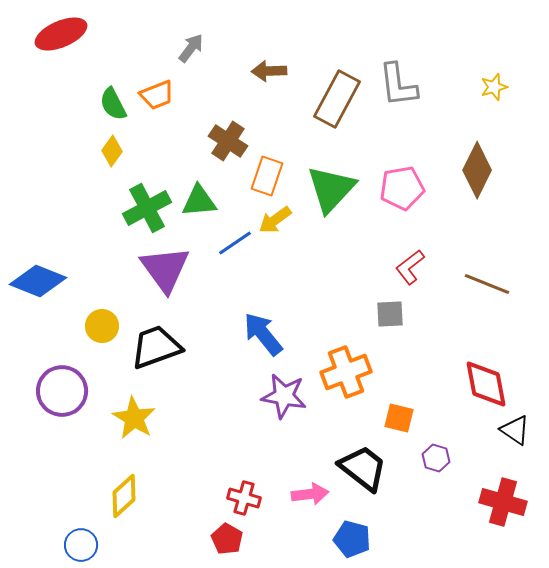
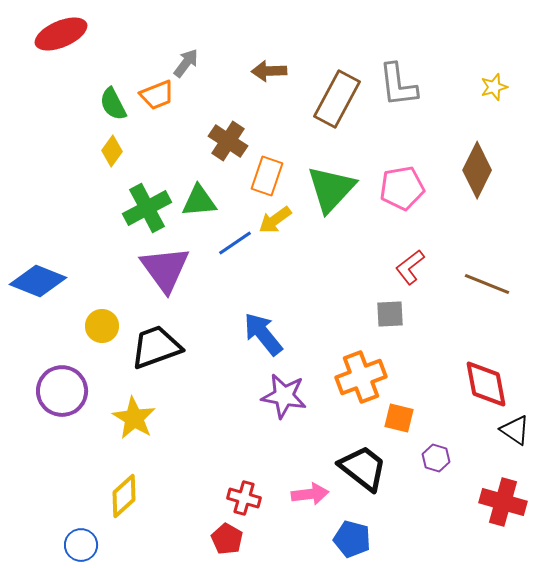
gray arrow at (191, 48): moved 5 px left, 15 px down
orange cross at (346, 372): moved 15 px right, 5 px down
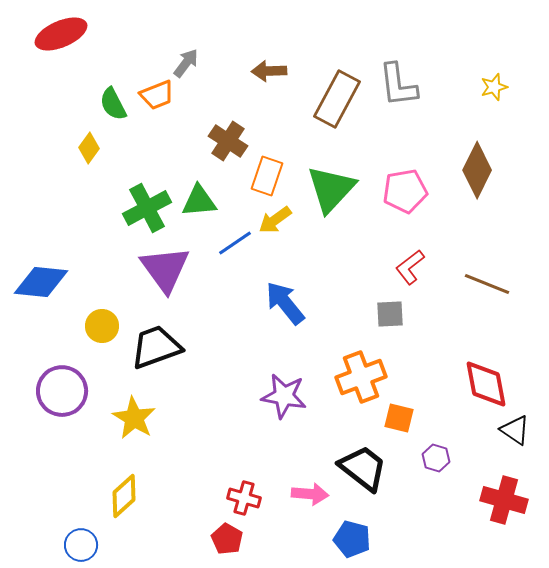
yellow diamond at (112, 151): moved 23 px left, 3 px up
pink pentagon at (402, 188): moved 3 px right, 3 px down
blue diamond at (38, 281): moved 3 px right, 1 px down; rotated 16 degrees counterclockwise
blue arrow at (263, 334): moved 22 px right, 31 px up
pink arrow at (310, 494): rotated 12 degrees clockwise
red cross at (503, 502): moved 1 px right, 2 px up
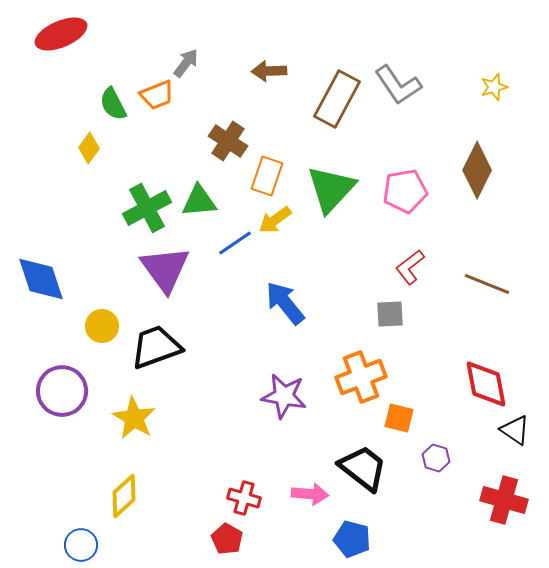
gray L-shape at (398, 85): rotated 27 degrees counterclockwise
blue diamond at (41, 282): moved 3 px up; rotated 66 degrees clockwise
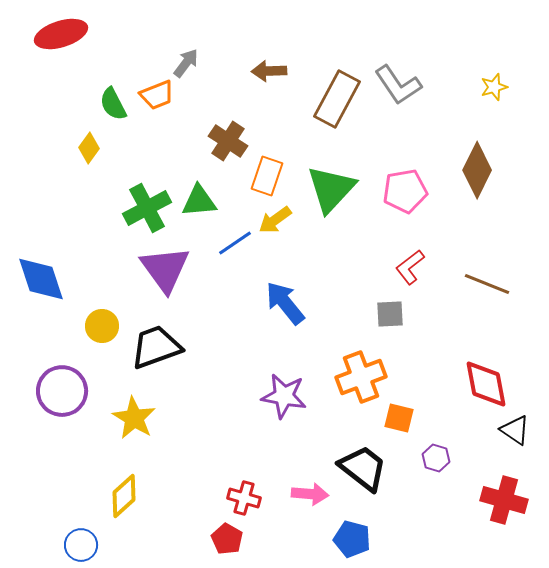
red ellipse at (61, 34): rotated 6 degrees clockwise
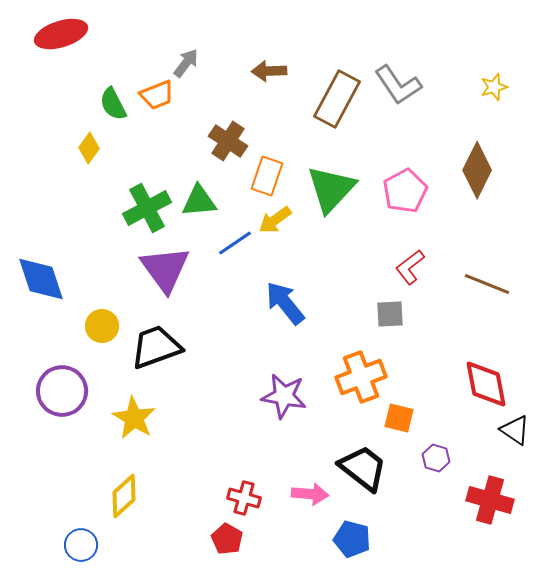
pink pentagon at (405, 191): rotated 18 degrees counterclockwise
red cross at (504, 500): moved 14 px left
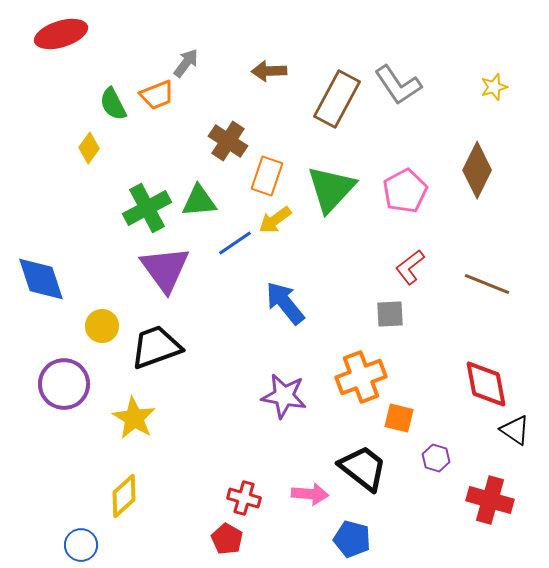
purple circle at (62, 391): moved 2 px right, 7 px up
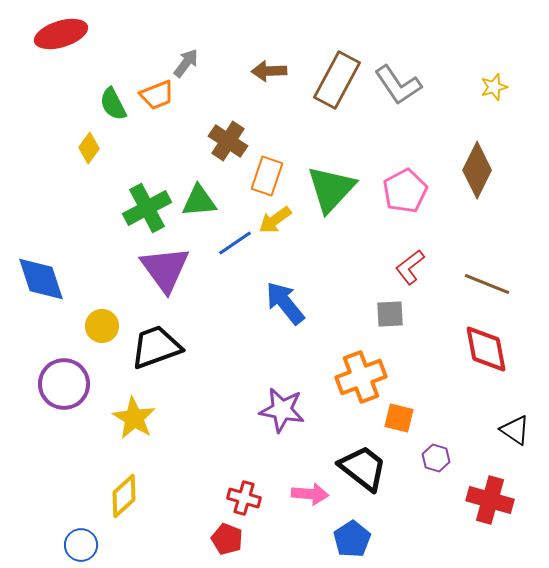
brown rectangle at (337, 99): moved 19 px up
red diamond at (486, 384): moved 35 px up
purple star at (284, 396): moved 2 px left, 14 px down
red pentagon at (227, 539): rotated 8 degrees counterclockwise
blue pentagon at (352, 539): rotated 24 degrees clockwise
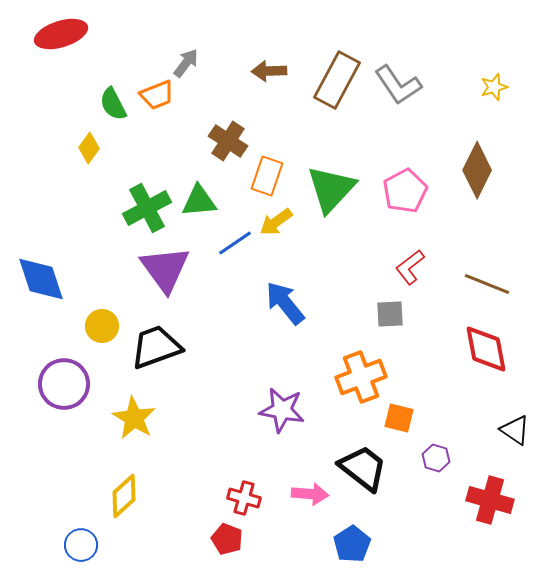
yellow arrow at (275, 220): moved 1 px right, 2 px down
blue pentagon at (352, 539): moved 5 px down
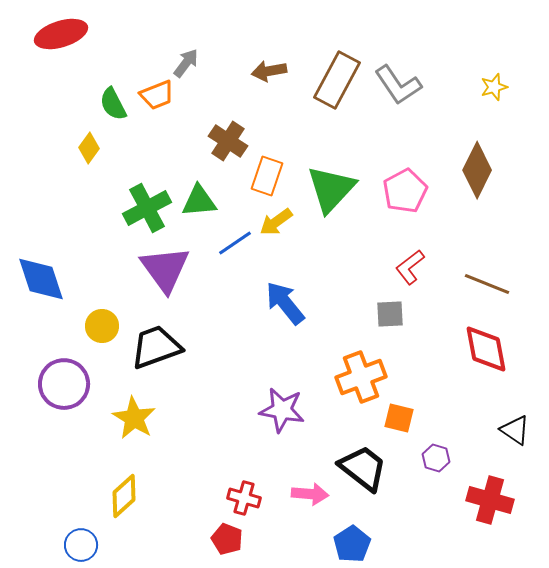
brown arrow at (269, 71): rotated 8 degrees counterclockwise
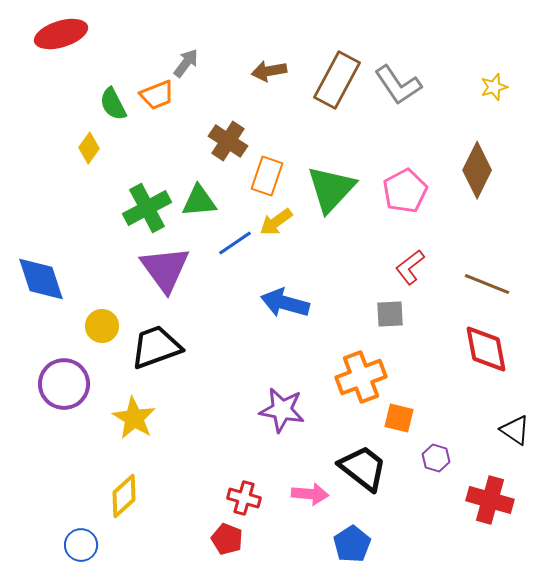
blue arrow at (285, 303): rotated 36 degrees counterclockwise
